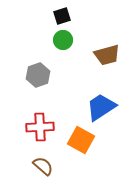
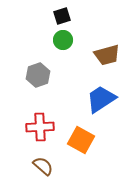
blue trapezoid: moved 8 px up
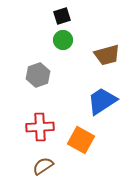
blue trapezoid: moved 1 px right, 2 px down
brown semicircle: rotated 75 degrees counterclockwise
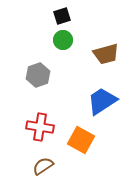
brown trapezoid: moved 1 px left, 1 px up
red cross: rotated 12 degrees clockwise
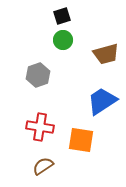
orange square: rotated 20 degrees counterclockwise
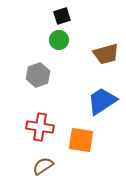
green circle: moved 4 px left
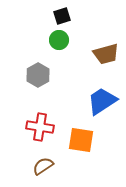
gray hexagon: rotated 10 degrees counterclockwise
